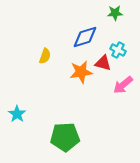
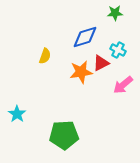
red triangle: moved 2 px left; rotated 42 degrees counterclockwise
green pentagon: moved 1 px left, 2 px up
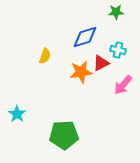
green star: moved 1 px right, 1 px up
cyan cross: rotated 14 degrees counterclockwise
pink arrow: rotated 10 degrees counterclockwise
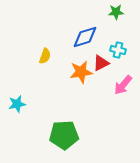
cyan star: moved 10 px up; rotated 24 degrees clockwise
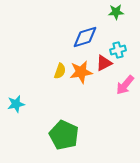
cyan cross: rotated 28 degrees counterclockwise
yellow semicircle: moved 15 px right, 15 px down
red triangle: moved 3 px right
pink arrow: moved 2 px right
cyan star: moved 1 px left
green pentagon: rotated 28 degrees clockwise
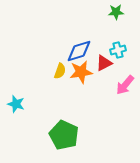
blue diamond: moved 6 px left, 14 px down
cyan star: rotated 30 degrees clockwise
